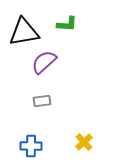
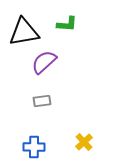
blue cross: moved 3 px right, 1 px down
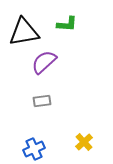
blue cross: moved 2 px down; rotated 25 degrees counterclockwise
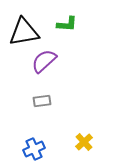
purple semicircle: moved 1 px up
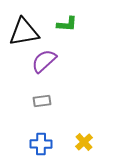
blue cross: moved 7 px right, 5 px up; rotated 25 degrees clockwise
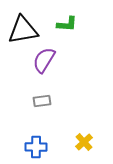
black triangle: moved 1 px left, 2 px up
purple semicircle: moved 1 px up; rotated 16 degrees counterclockwise
blue cross: moved 5 px left, 3 px down
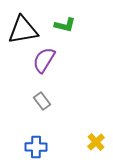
green L-shape: moved 2 px left, 1 px down; rotated 10 degrees clockwise
gray rectangle: rotated 60 degrees clockwise
yellow cross: moved 12 px right
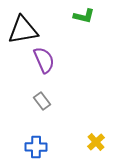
green L-shape: moved 19 px right, 9 px up
purple semicircle: rotated 124 degrees clockwise
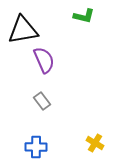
yellow cross: moved 1 px left, 1 px down; rotated 18 degrees counterclockwise
